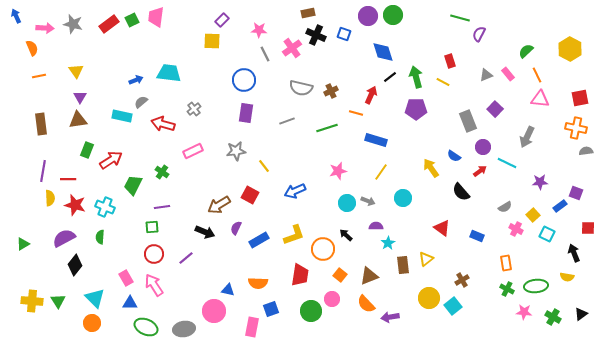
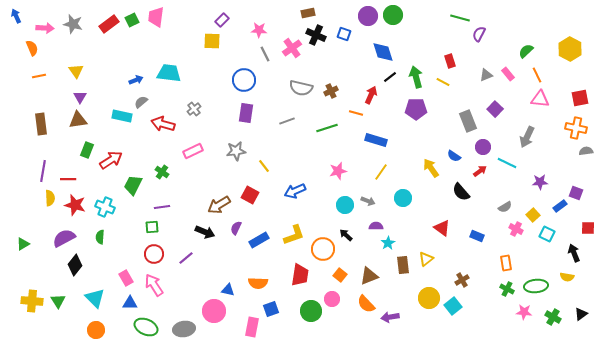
cyan circle at (347, 203): moved 2 px left, 2 px down
orange circle at (92, 323): moved 4 px right, 7 px down
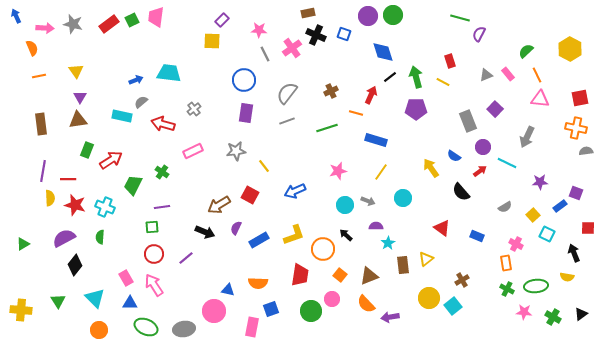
gray semicircle at (301, 88): moved 14 px left, 5 px down; rotated 115 degrees clockwise
pink cross at (516, 229): moved 15 px down
yellow cross at (32, 301): moved 11 px left, 9 px down
orange circle at (96, 330): moved 3 px right
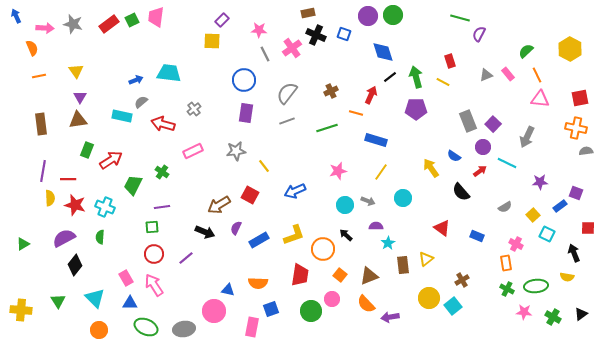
purple square at (495, 109): moved 2 px left, 15 px down
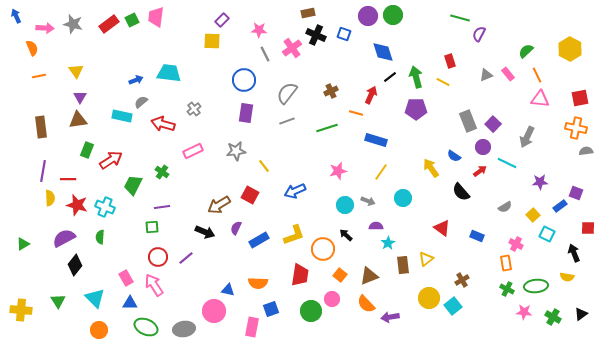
brown rectangle at (41, 124): moved 3 px down
red star at (75, 205): moved 2 px right
red circle at (154, 254): moved 4 px right, 3 px down
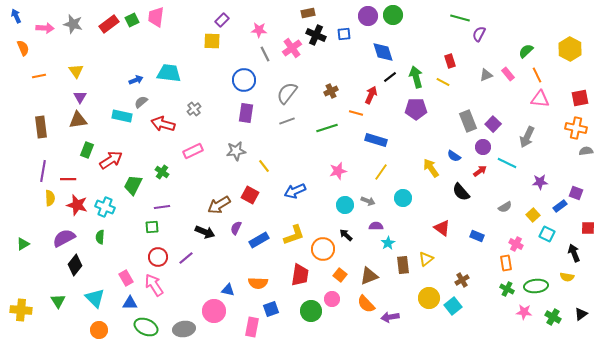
blue square at (344, 34): rotated 24 degrees counterclockwise
orange semicircle at (32, 48): moved 9 px left
